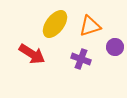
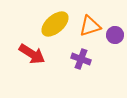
yellow ellipse: rotated 12 degrees clockwise
purple circle: moved 12 px up
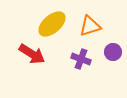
yellow ellipse: moved 3 px left
purple circle: moved 2 px left, 17 px down
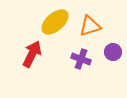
yellow ellipse: moved 3 px right, 2 px up
red arrow: rotated 96 degrees counterclockwise
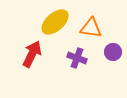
orange triangle: moved 1 px right, 2 px down; rotated 25 degrees clockwise
purple cross: moved 4 px left, 1 px up
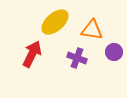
orange triangle: moved 1 px right, 2 px down
purple circle: moved 1 px right
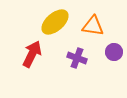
orange triangle: moved 1 px right, 4 px up
